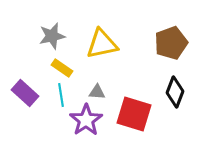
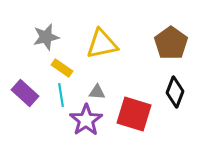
gray star: moved 6 px left, 1 px down
brown pentagon: rotated 16 degrees counterclockwise
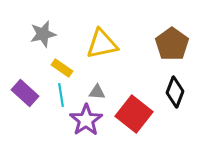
gray star: moved 3 px left, 3 px up
brown pentagon: moved 1 px right, 1 px down
red square: rotated 21 degrees clockwise
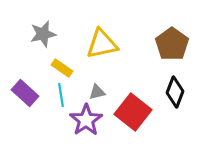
gray triangle: rotated 18 degrees counterclockwise
red square: moved 1 px left, 2 px up
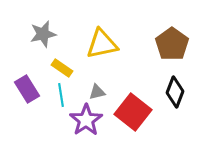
purple rectangle: moved 2 px right, 4 px up; rotated 16 degrees clockwise
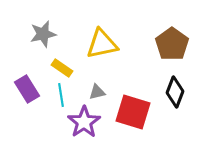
red square: rotated 21 degrees counterclockwise
purple star: moved 2 px left, 2 px down
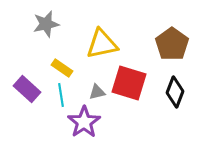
gray star: moved 3 px right, 10 px up
purple rectangle: rotated 16 degrees counterclockwise
red square: moved 4 px left, 29 px up
